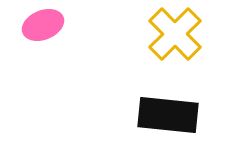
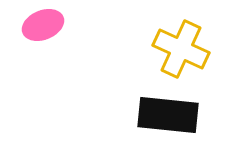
yellow cross: moved 6 px right, 15 px down; rotated 20 degrees counterclockwise
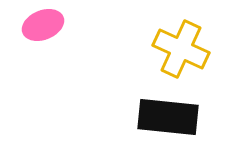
black rectangle: moved 2 px down
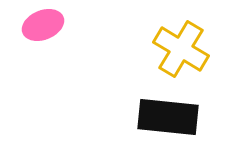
yellow cross: rotated 6 degrees clockwise
